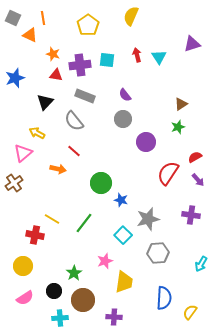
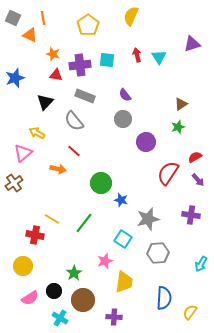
cyan square at (123, 235): moved 4 px down; rotated 12 degrees counterclockwise
pink semicircle at (25, 298): moved 5 px right
cyan cross at (60, 318): rotated 35 degrees clockwise
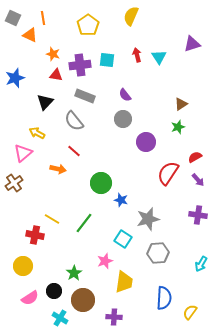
purple cross at (191, 215): moved 7 px right
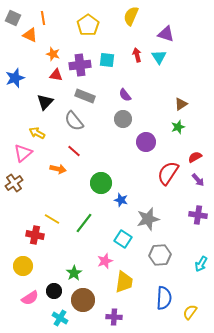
purple triangle at (192, 44): moved 26 px left, 10 px up; rotated 36 degrees clockwise
gray hexagon at (158, 253): moved 2 px right, 2 px down
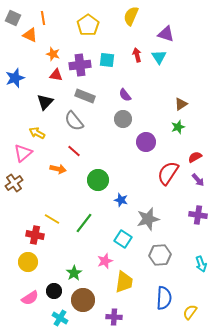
green circle at (101, 183): moved 3 px left, 3 px up
cyan arrow at (201, 264): rotated 49 degrees counterclockwise
yellow circle at (23, 266): moved 5 px right, 4 px up
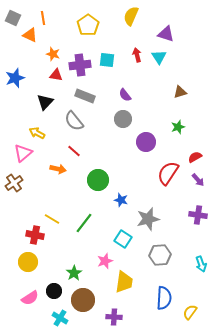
brown triangle at (181, 104): moved 1 px left, 12 px up; rotated 16 degrees clockwise
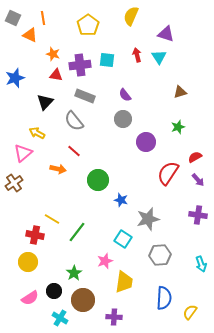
green line at (84, 223): moved 7 px left, 9 px down
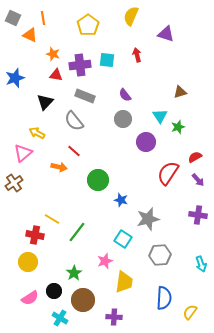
cyan triangle at (159, 57): moved 1 px right, 59 px down
orange arrow at (58, 169): moved 1 px right, 2 px up
